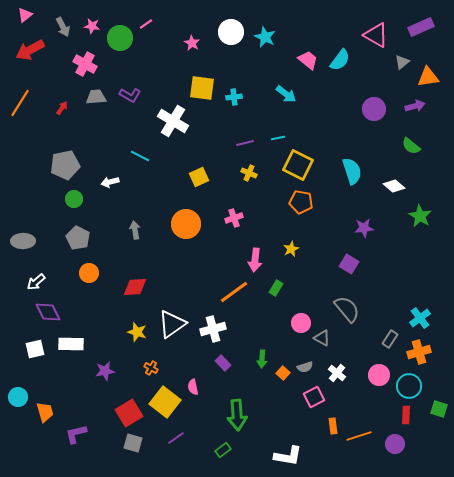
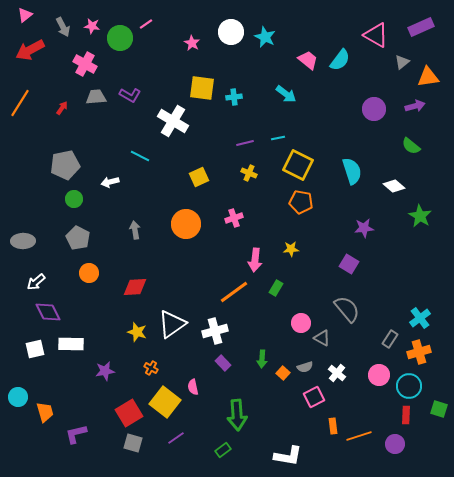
yellow star at (291, 249): rotated 21 degrees clockwise
white cross at (213, 329): moved 2 px right, 2 px down
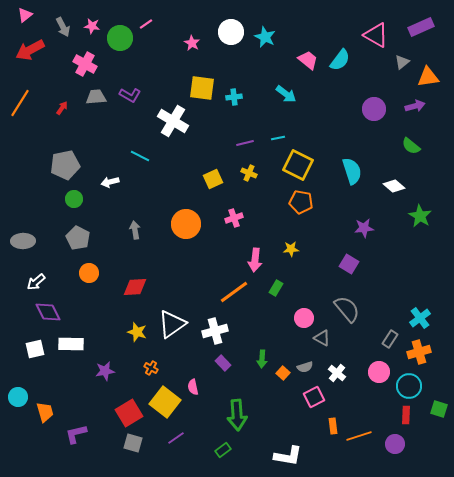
yellow square at (199, 177): moved 14 px right, 2 px down
pink circle at (301, 323): moved 3 px right, 5 px up
pink circle at (379, 375): moved 3 px up
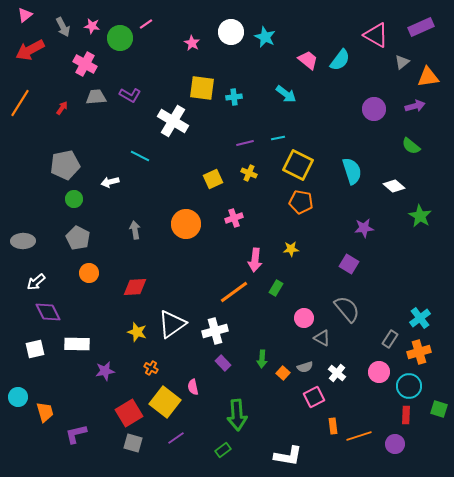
white rectangle at (71, 344): moved 6 px right
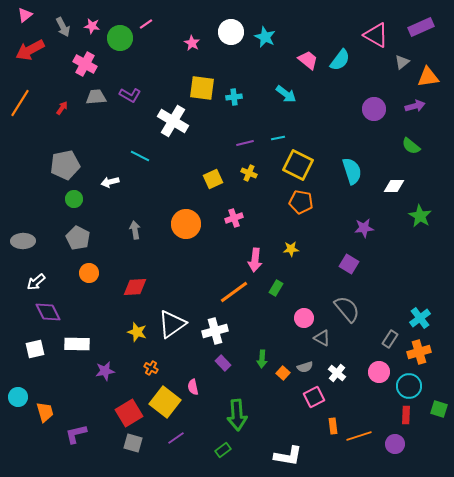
white diamond at (394, 186): rotated 40 degrees counterclockwise
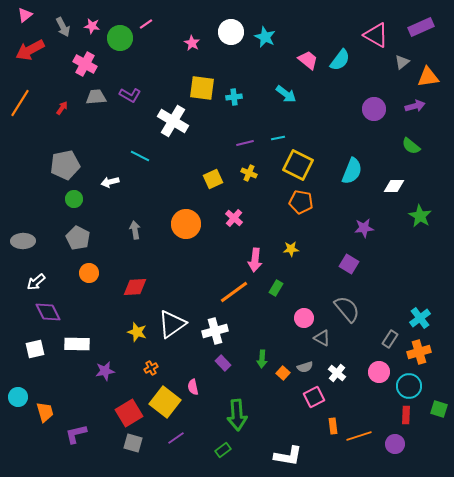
cyan semicircle at (352, 171): rotated 40 degrees clockwise
pink cross at (234, 218): rotated 30 degrees counterclockwise
orange cross at (151, 368): rotated 32 degrees clockwise
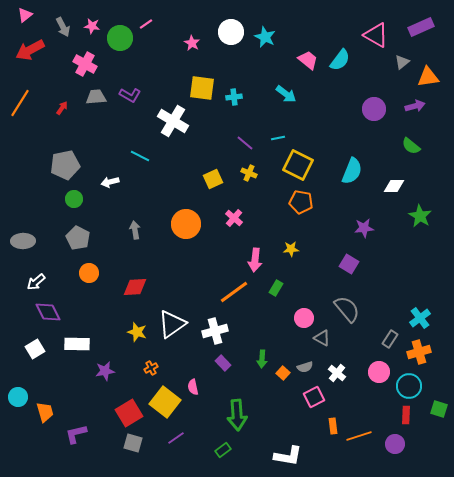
purple line at (245, 143): rotated 54 degrees clockwise
white square at (35, 349): rotated 18 degrees counterclockwise
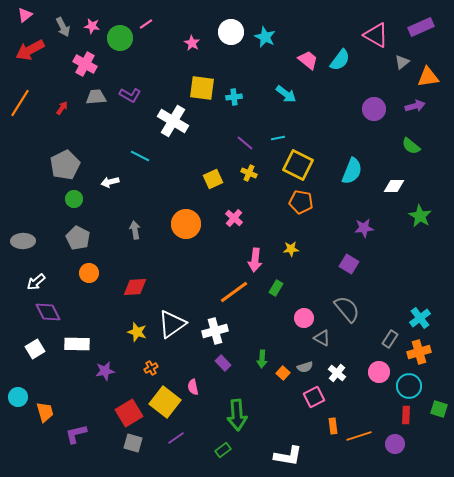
gray pentagon at (65, 165): rotated 16 degrees counterclockwise
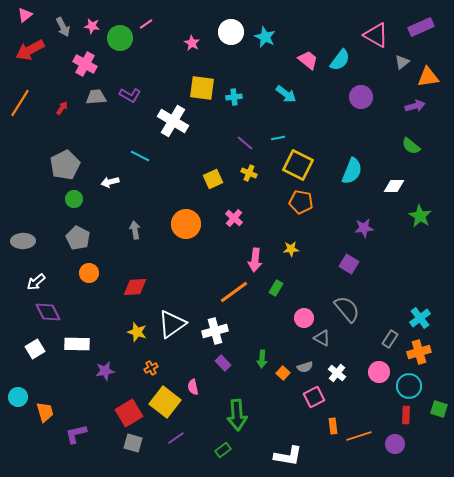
purple circle at (374, 109): moved 13 px left, 12 px up
